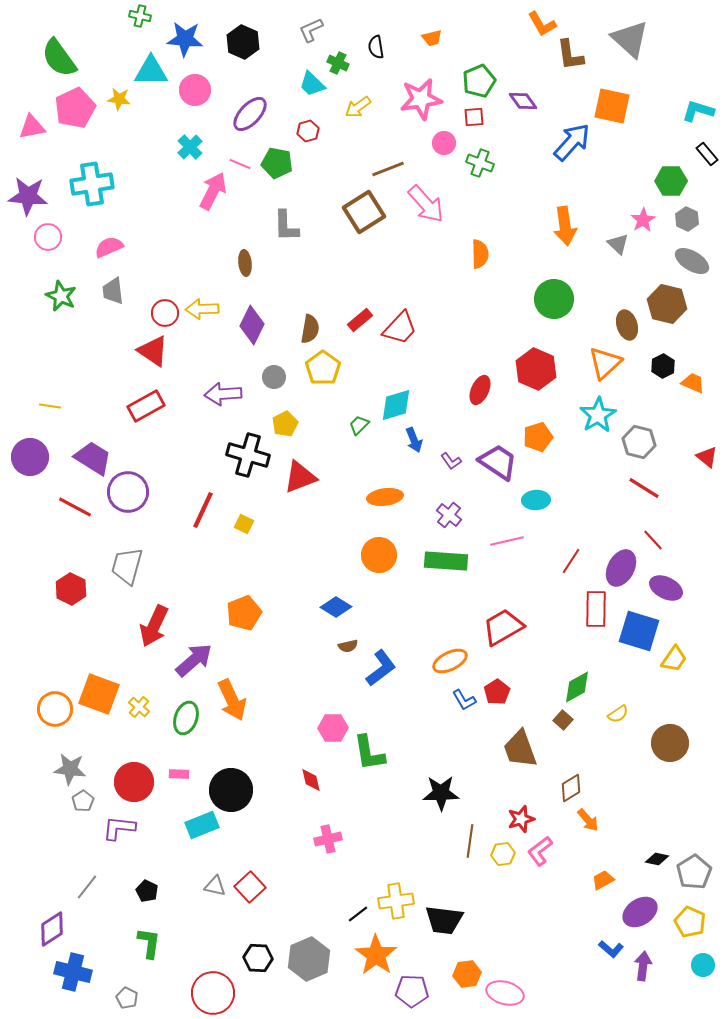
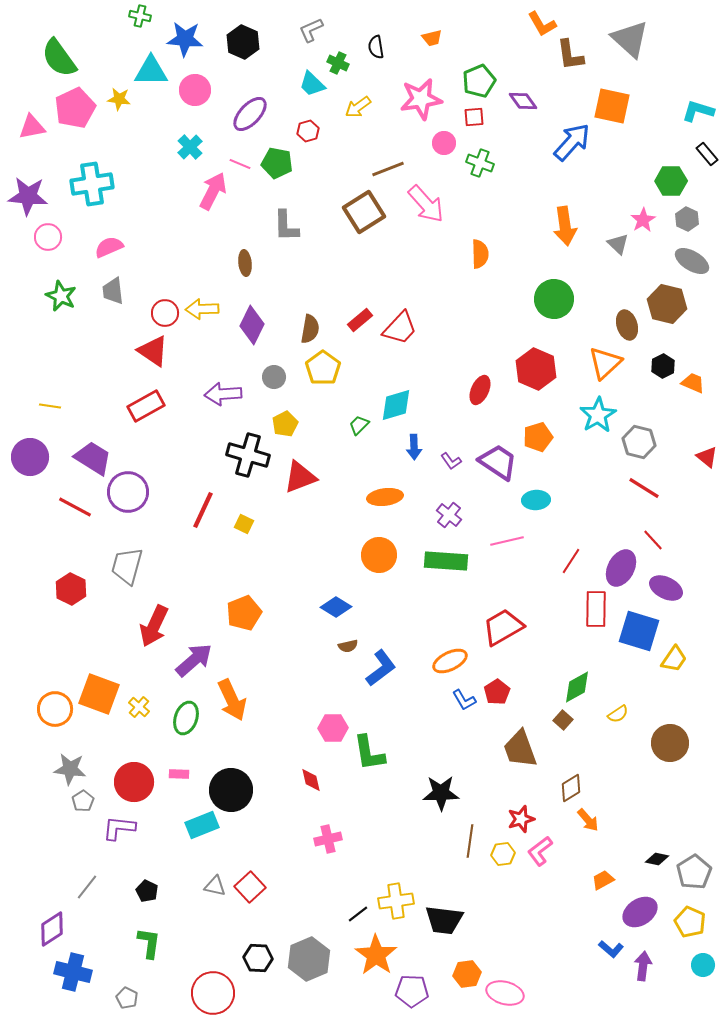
blue arrow at (414, 440): moved 7 px down; rotated 20 degrees clockwise
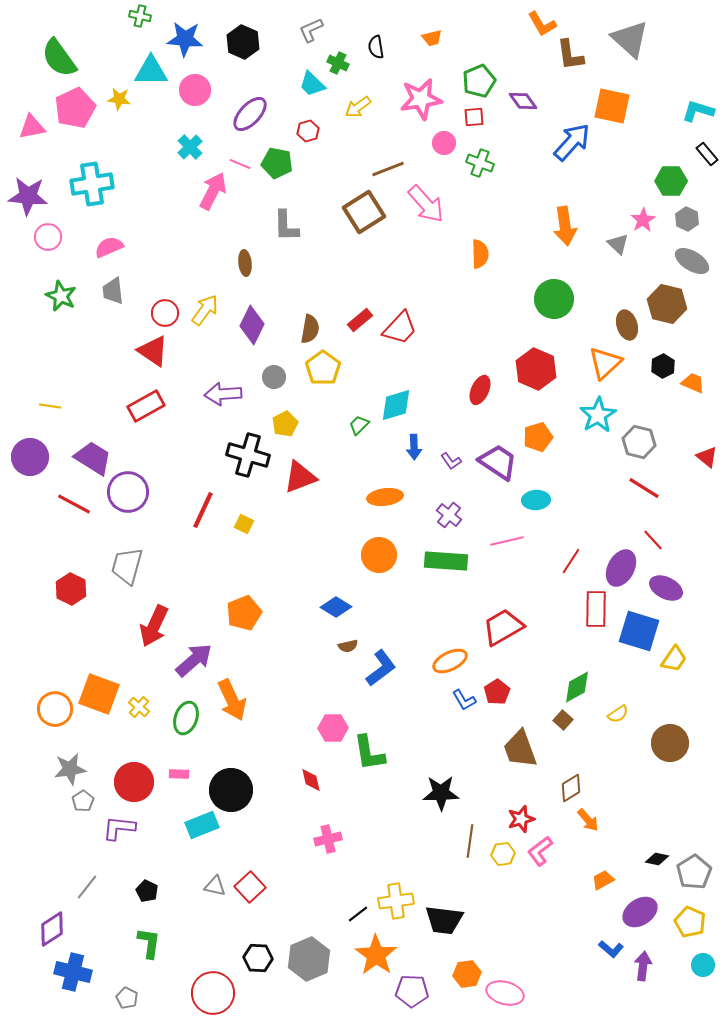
yellow arrow at (202, 309): moved 3 px right, 1 px down; rotated 128 degrees clockwise
red line at (75, 507): moved 1 px left, 3 px up
gray star at (70, 769): rotated 16 degrees counterclockwise
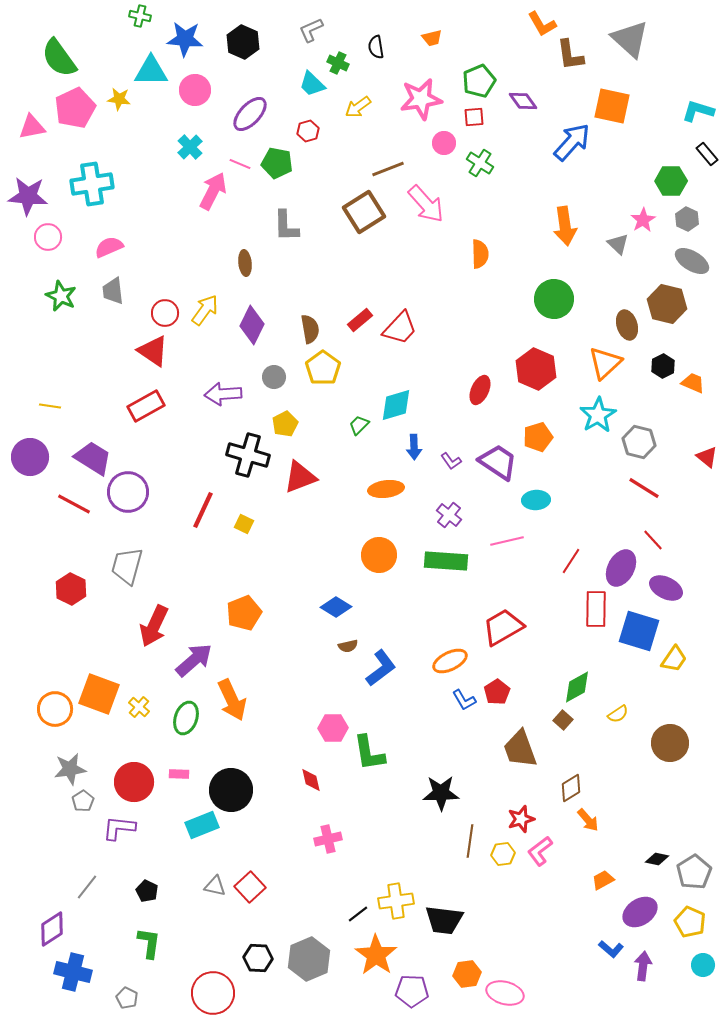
green cross at (480, 163): rotated 12 degrees clockwise
brown semicircle at (310, 329): rotated 20 degrees counterclockwise
orange ellipse at (385, 497): moved 1 px right, 8 px up
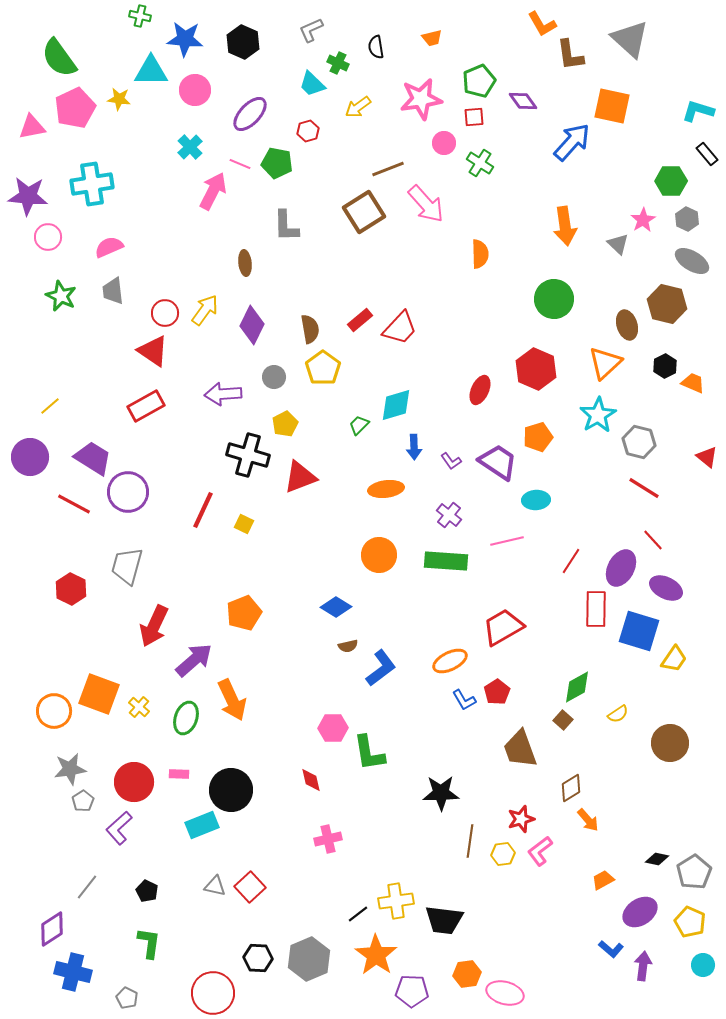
black hexagon at (663, 366): moved 2 px right
yellow line at (50, 406): rotated 50 degrees counterclockwise
orange circle at (55, 709): moved 1 px left, 2 px down
purple L-shape at (119, 828): rotated 48 degrees counterclockwise
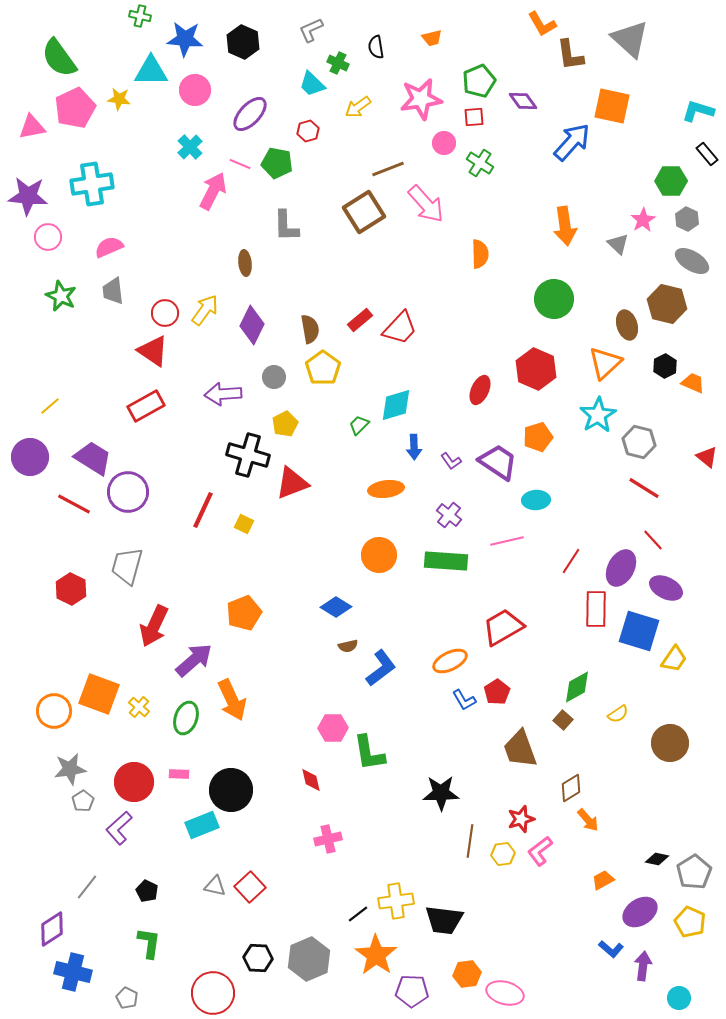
red triangle at (300, 477): moved 8 px left, 6 px down
cyan circle at (703, 965): moved 24 px left, 33 px down
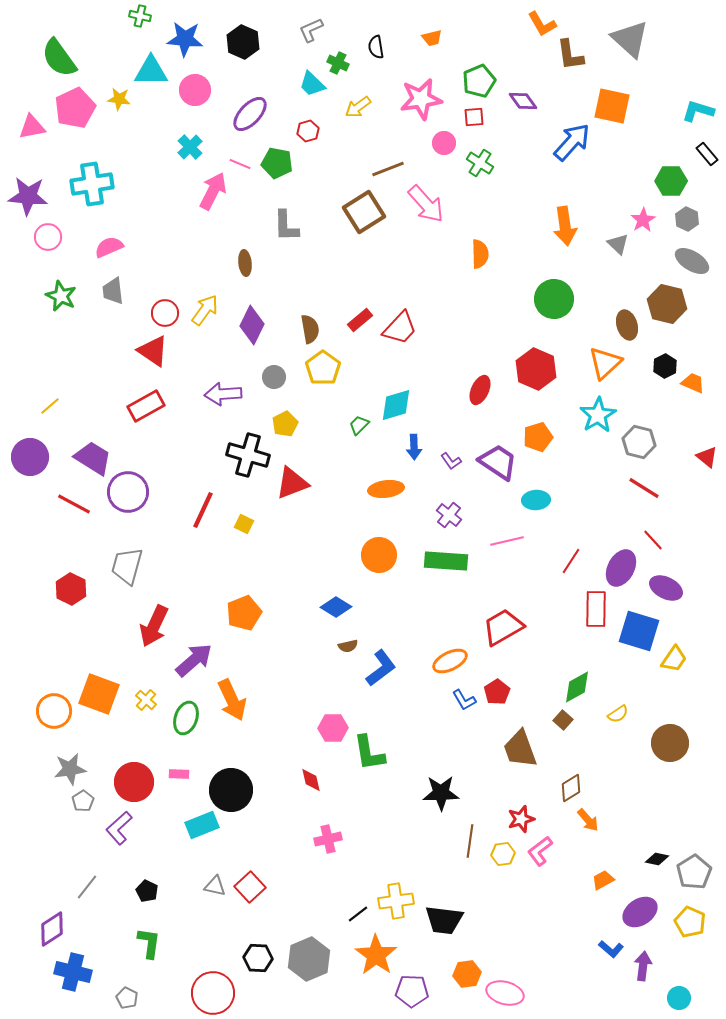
yellow cross at (139, 707): moved 7 px right, 7 px up
